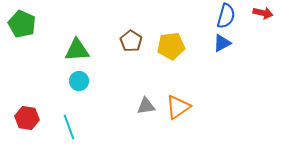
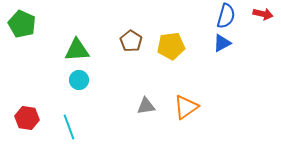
red arrow: moved 1 px down
cyan circle: moved 1 px up
orange triangle: moved 8 px right
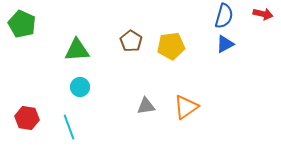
blue semicircle: moved 2 px left
blue triangle: moved 3 px right, 1 px down
cyan circle: moved 1 px right, 7 px down
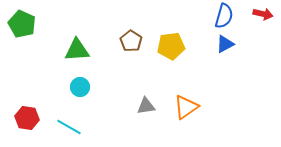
cyan line: rotated 40 degrees counterclockwise
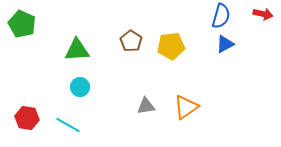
blue semicircle: moved 3 px left
cyan line: moved 1 px left, 2 px up
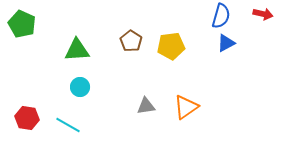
blue triangle: moved 1 px right, 1 px up
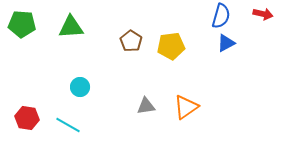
green pentagon: rotated 20 degrees counterclockwise
green triangle: moved 6 px left, 23 px up
